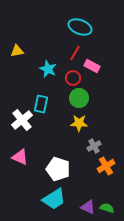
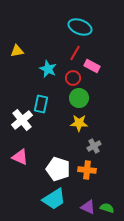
orange cross: moved 19 px left, 4 px down; rotated 36 degrees clockwise
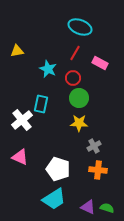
pink rectangle: moved 8 px right, 3 px up
orange cross: moved 11 px right
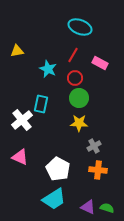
red line: moved 2 px left, 2 px down
red circle: moved 2 px right
white pentagon: rotated 10 degrees clockwise
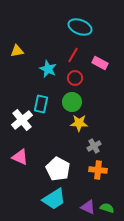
green circle: moved 7 px left, 4 px down
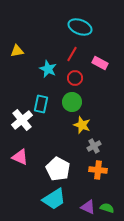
red line: moved 1 px left, 1 px up
yellow star: moved 3 px right, 2 px down; rotated 18 degrees clockwise
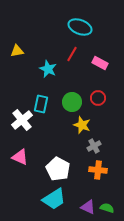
red circle: moved 23 px right, 20 px down
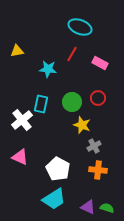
cyan star: rotated 18 degrees counterclockwise
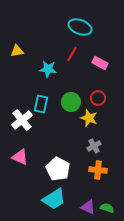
green circle: moved 1 px left
yellow star: moved 7 px right, 7 px up
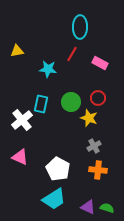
cyan ellipse: rotated 70 degrees clockwise
